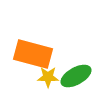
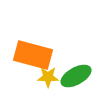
orange rectangle: moved 1 px down
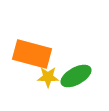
orange rectangle: moved 1 px left, 1 px up
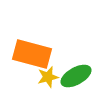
yellow star: rotated 15 degrees counterclockwise
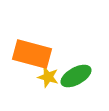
yellow star: rotated 30 degrees clockwise
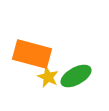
yellow star: rotated 10 degrees clockwise
